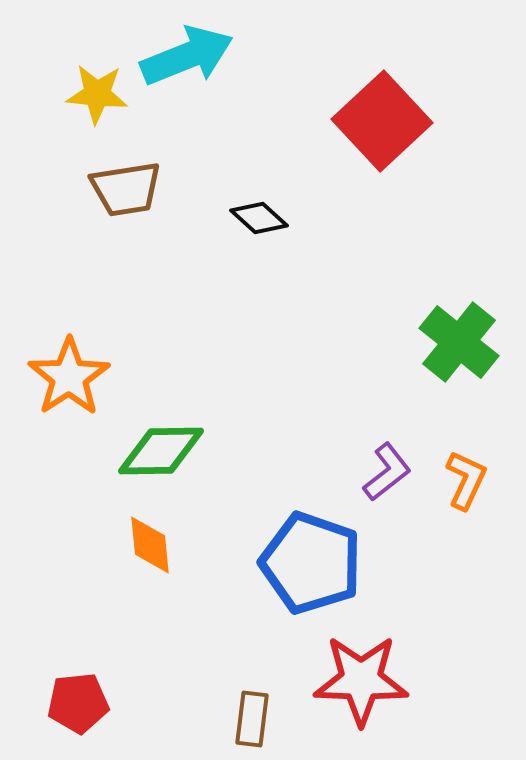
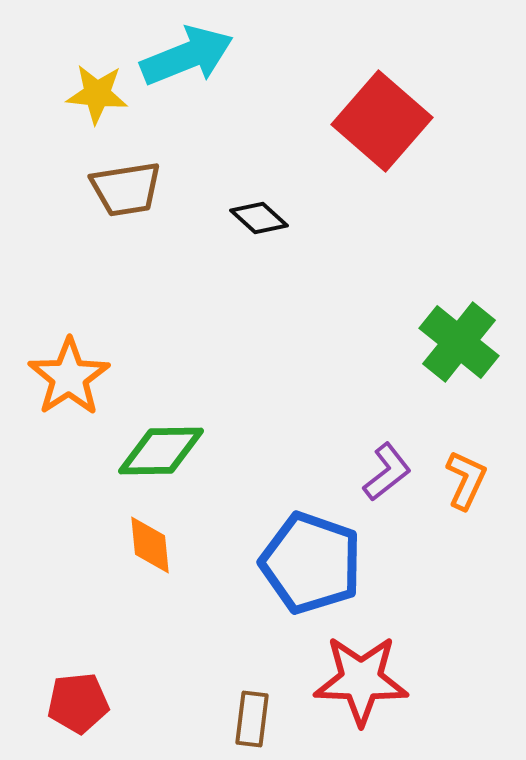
red square: rotated 6 degrees counterclockwise
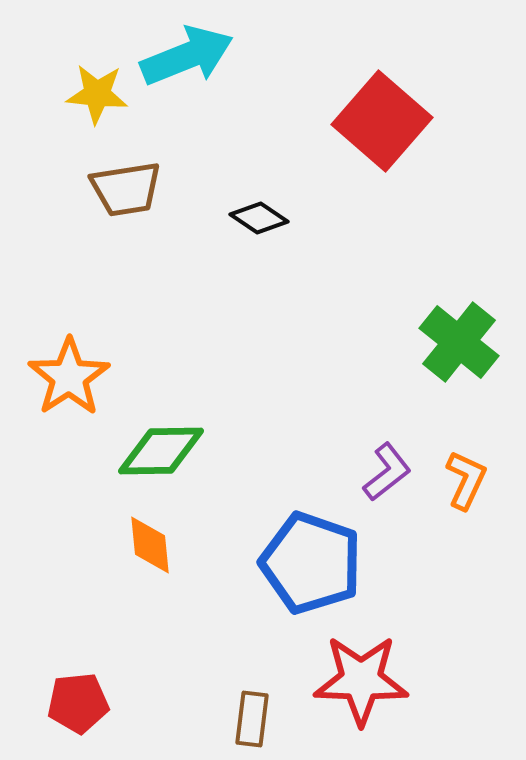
black diamond: rotated 8 degrees counterclockwise
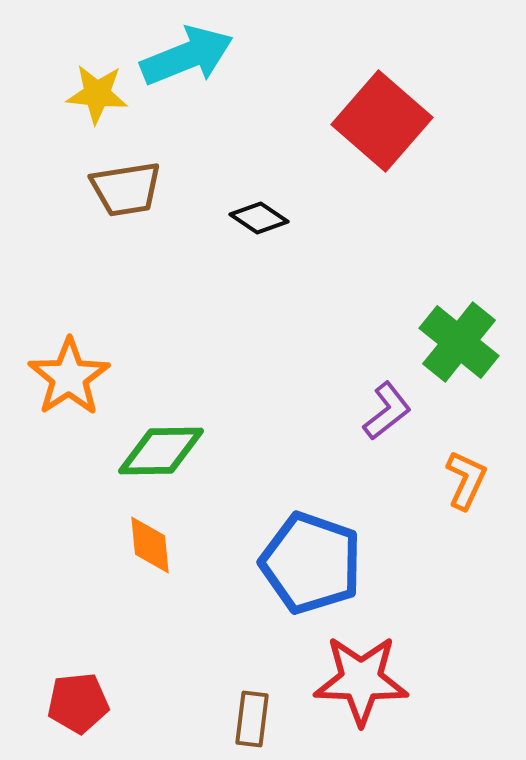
purple L-shape: moved 61 px up
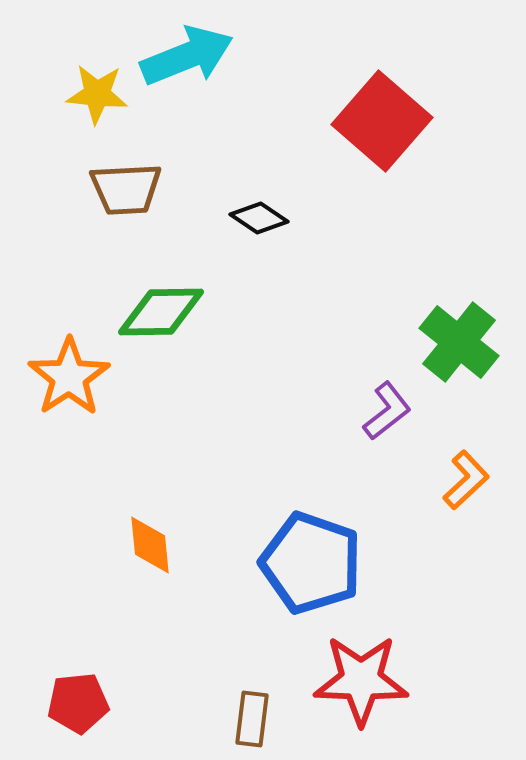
brown trapezoid: rotated 6 degrees clockwise
green diamond: moved 139 px up
orange L-shape: rotated 22 degrees clockwise
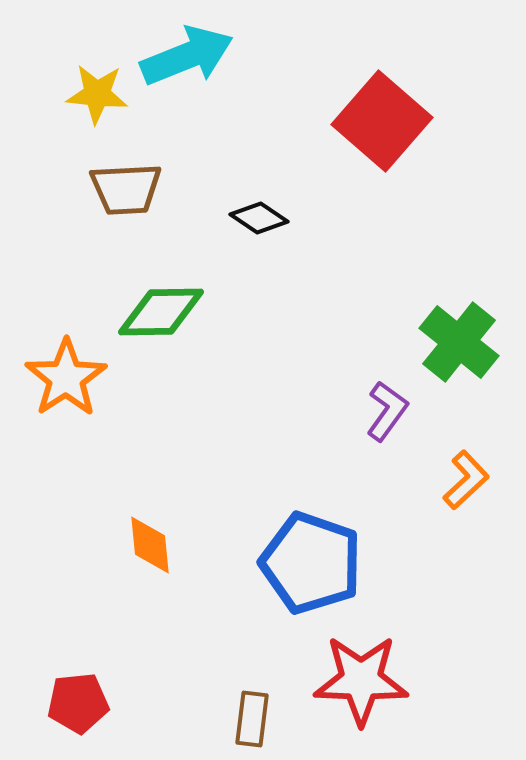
orange star: moved 3 px left, 1 px down
purple L-shape: rotated 16 degrees counterclockwise
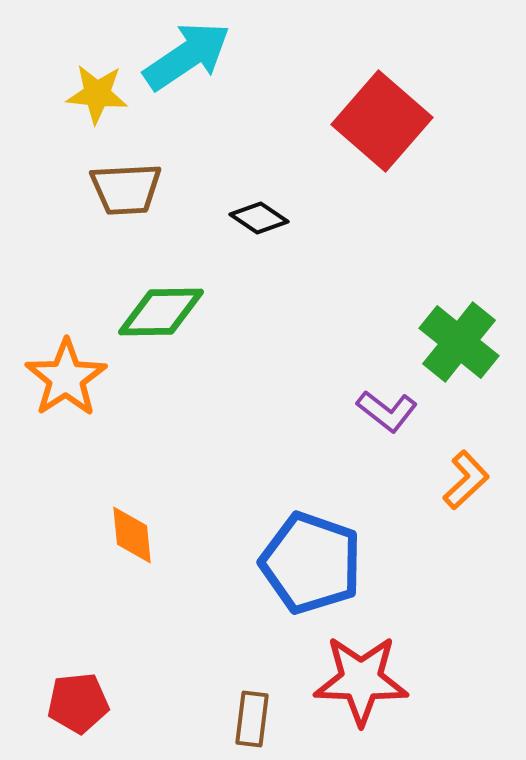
cyan arrow: rotated 12 degrees counterclockwise
purple L-shape: rotated 92 degrees clockwise
orange diamond: moved 18 px left, 10 px up
